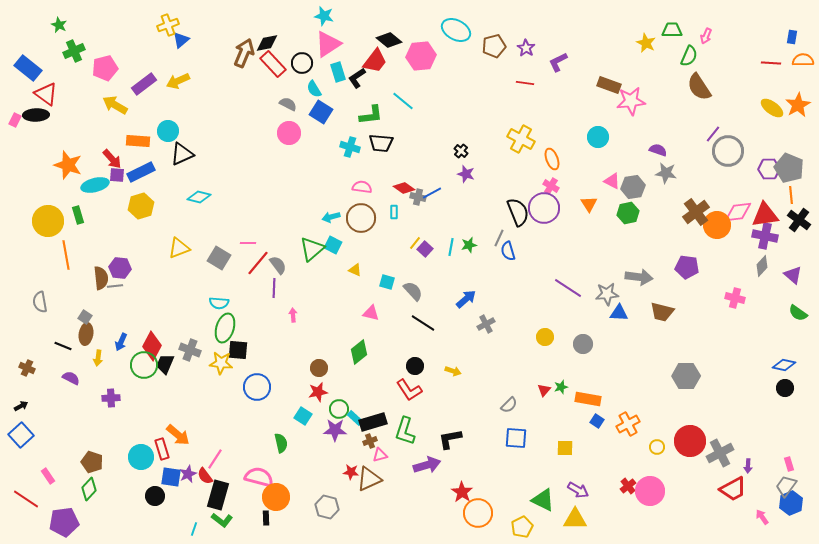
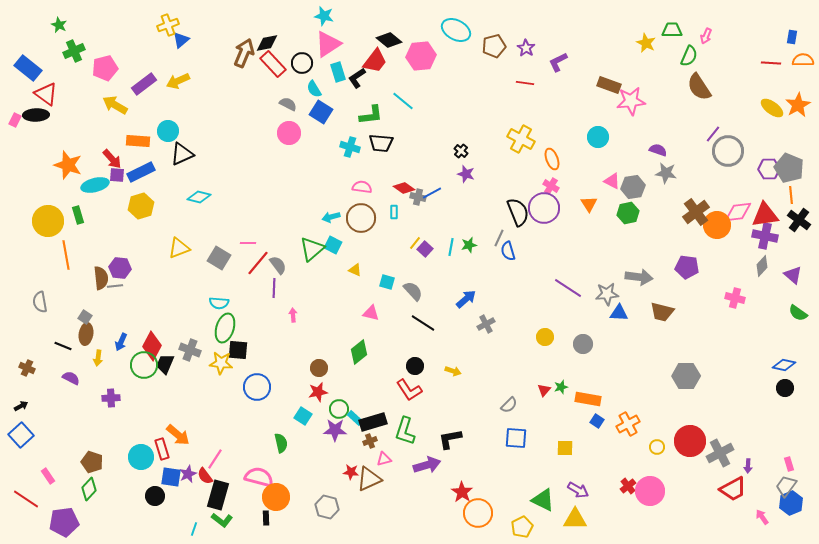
pink triangle at (380, 455): moved 4 px right, 4 px down
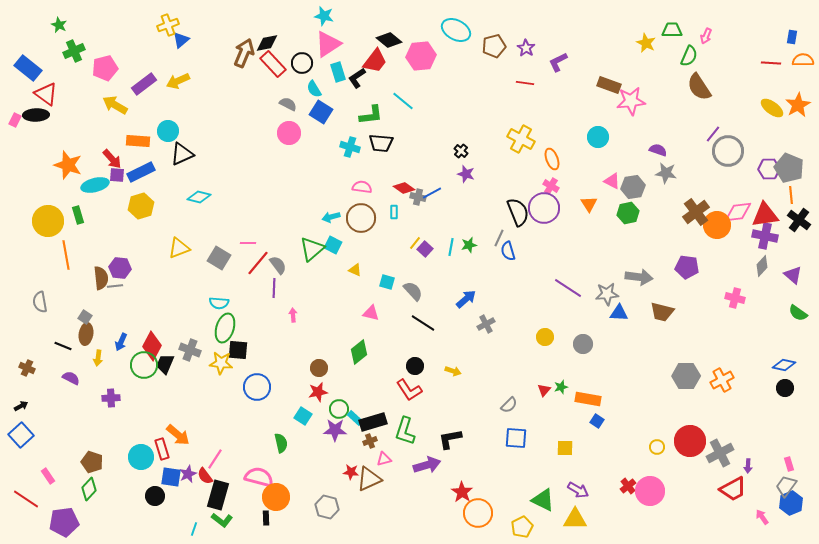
orange cross at (628, 424): moved 94 px right, 44 px up
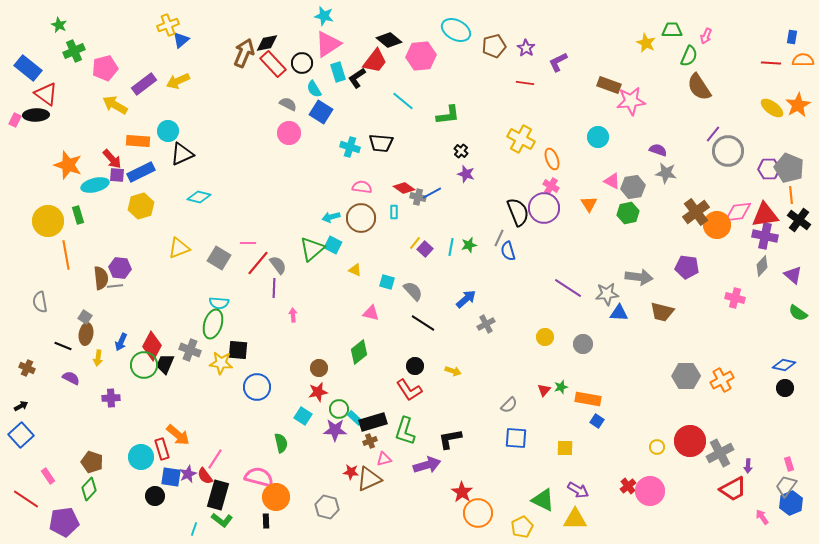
green L-shape at (371, 115): moved 77 px right
green ellipse at (225, 328): moved 12 px left, 4 px up
black rectangle at (266, 518): moved 3 px down
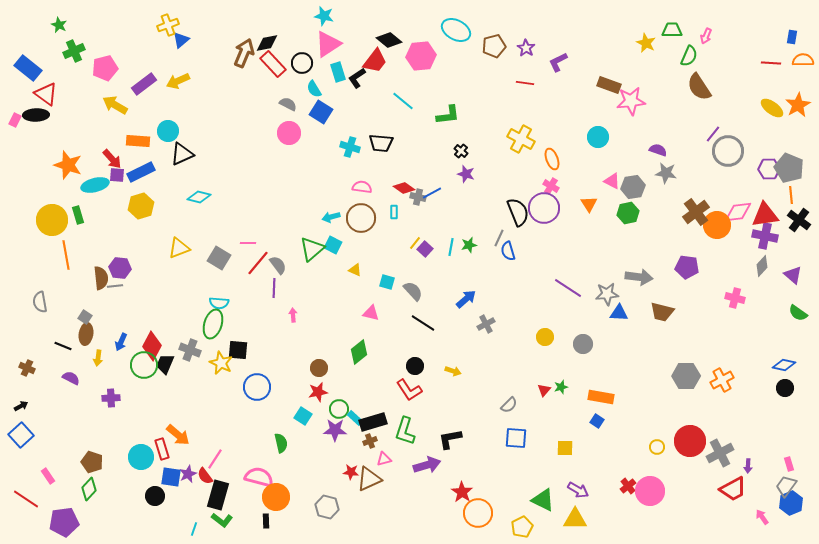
yellow circle at (48, 221): moved 4 px right, 1 px up
yellow star at (221, 363): rotated 20 degrees clockwise
orange rectangle at (588, 399): moved 13 px right, 2 px up
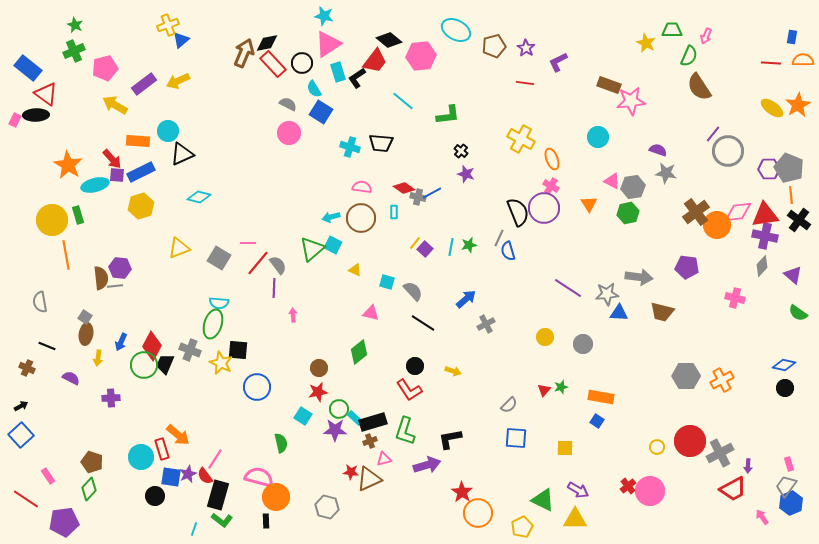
green star at (59, 25): moved 16 px right
orange star at (68, 165): rotated 12 degrees clockwise
black line at (63, 346): moved 16 px left
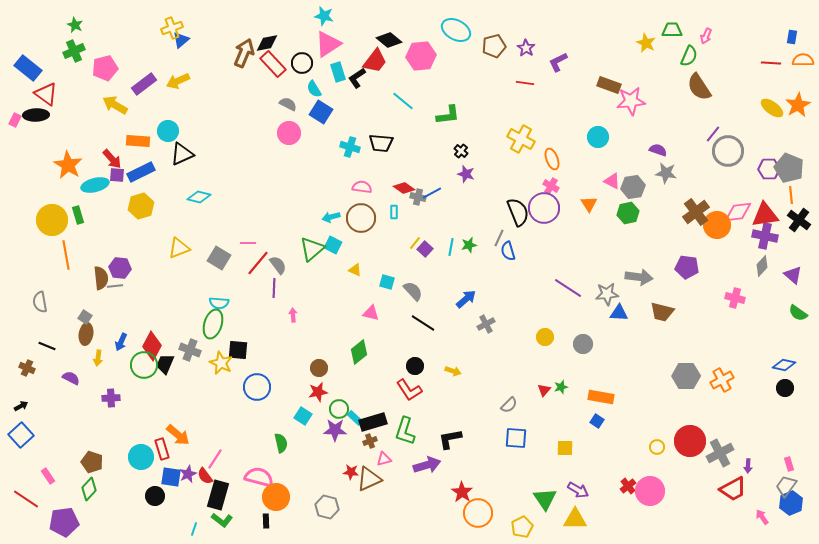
yellow cross at (168, 25): moved 4 px right, 3 px down
green triangle at (543, 500): moved 2 px right, 1 px up; rotated 30 degrees clockwise
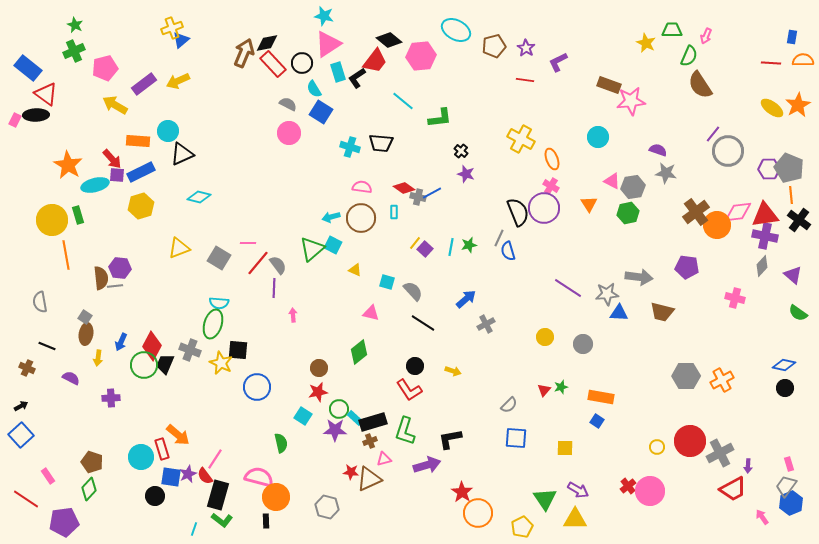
red line at (525, 83): moved 3 px up
brown semicircle at (699, 87): moved 1 px right, 2 px up
green L-shape at (448, 115): moved 8 px left, 3 px down
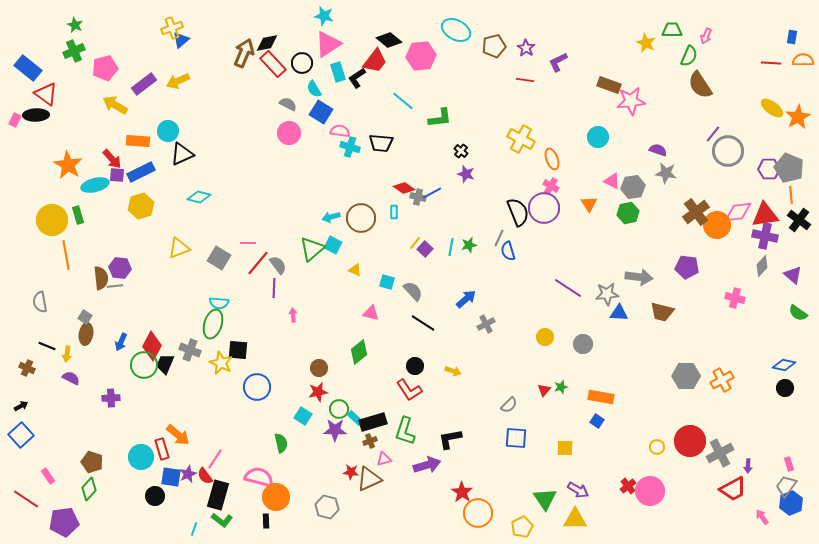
orange star at (798, 105): moved 12 px down
pink semicircle at (362, 187): moved 22 px left, 56 px up
yellow arrow at (98, 358): moved 31 px left, 4 px up
